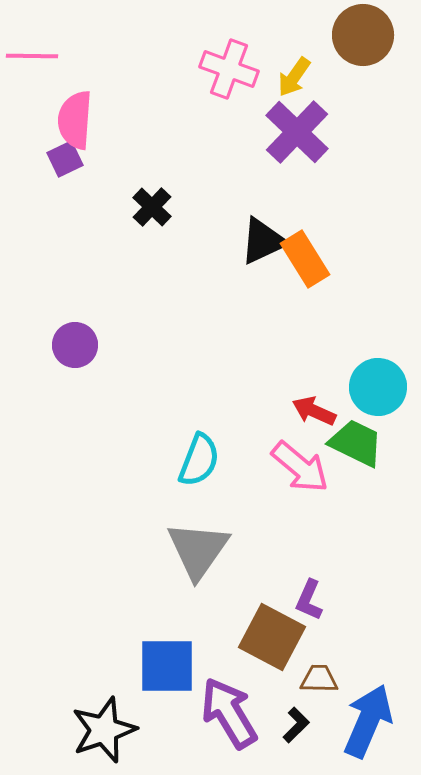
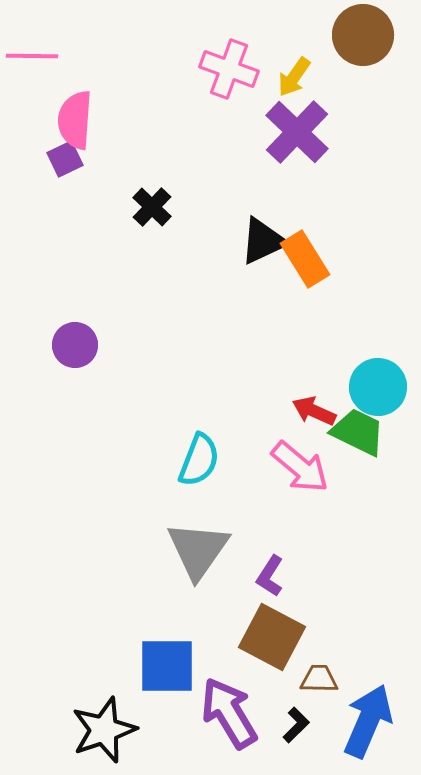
green trapezoid: moved 2 px right, 11 px up
purple L-shape: moved 39 px left, 24 px up; rotated 9 degrees clockwise
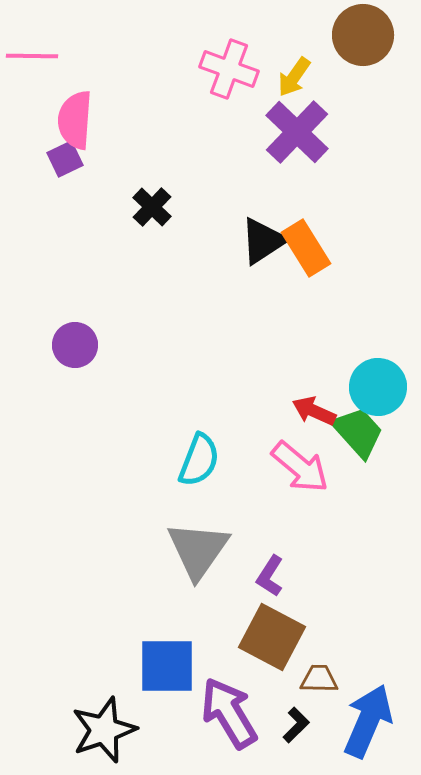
black triangle: rotated 8 degrees counterclockwise
orange rectangle: moved 1 px right, 11 px up
green trapezoid: rotated 22 degrees clockwise
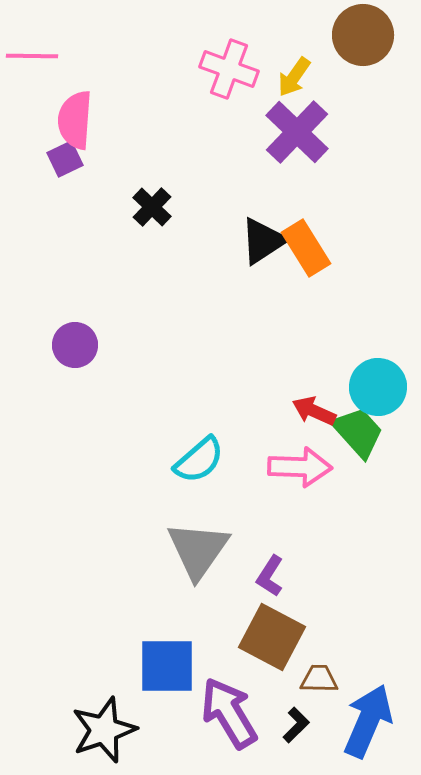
cyan semicircle: rotated 28 degrees clockwise
pink arrow: rotated 38 degrees counterclockwise
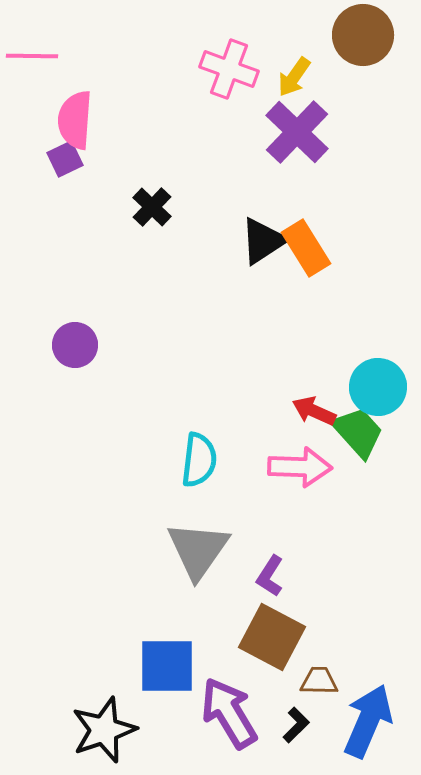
cyan semicircle: rotated 42 degrees counterclockwise
brown trapezoid: moved 2 px down
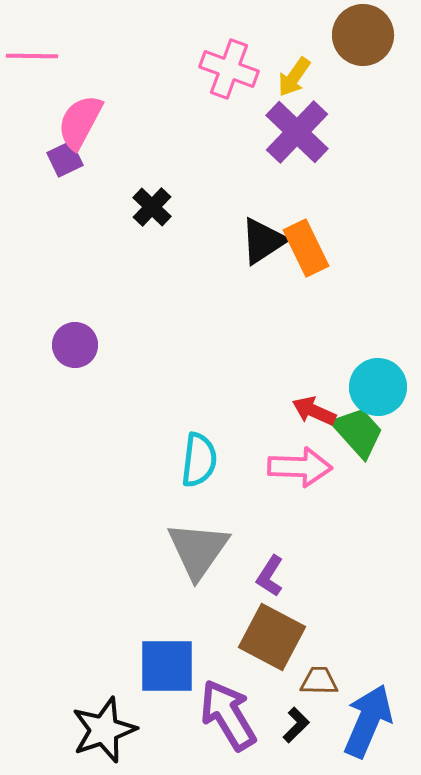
pink semicircle: moved 5 px right, 2 px down; rotated 24 degrees clockwise
orange rectangle: rotated 6 degrees clockwise
purple arrow: moved 1 px left, 2 px down
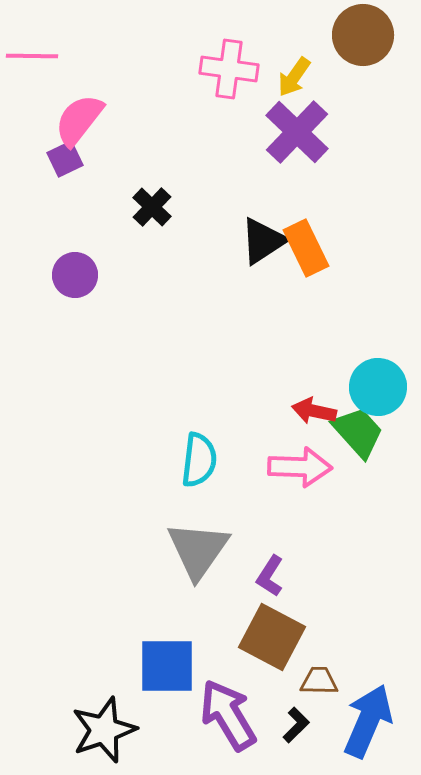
pink cross: rotated 12 degrees counterclockwise
pink semicircle: moved 1 px left, 2 px up; rotated 10 degrees clockwise
purple circle: moved 70 px up
red arrow: rotated 12 degrees counterclockwise
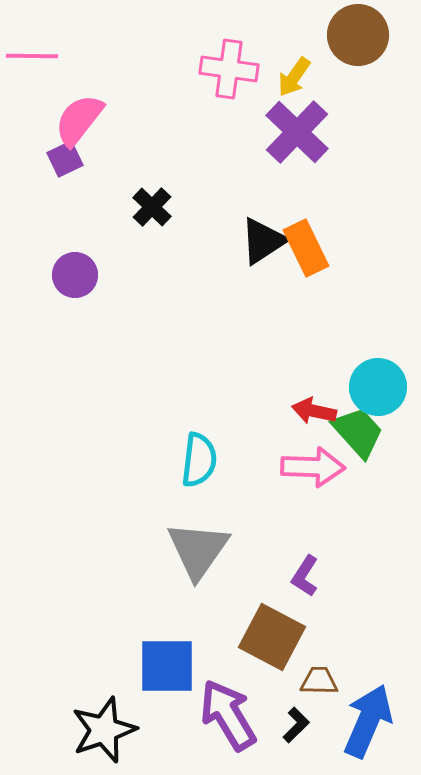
brown circle: moved 5 px left
pink arrow: moved 13 px right
purple L-shape: moved 35 px right
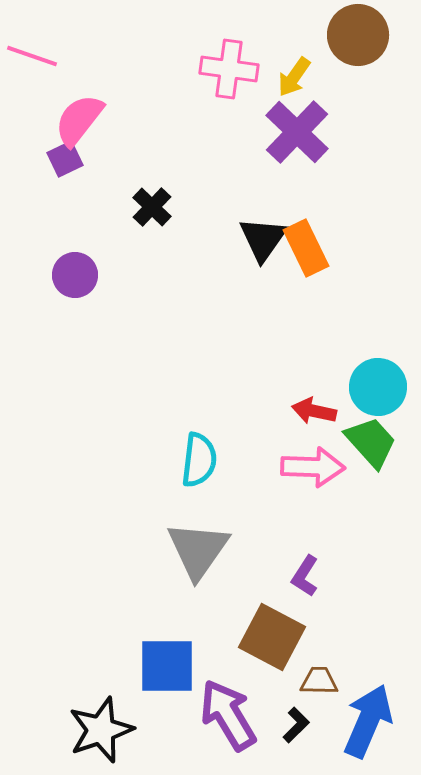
pink line: rotated 18 degrees clockwise
black triangle: moved 2 px up; rotated 22 degrees counterclockwise
green trapezoid: moved 13 px right, 10 px down
black star: moved 3 px left
